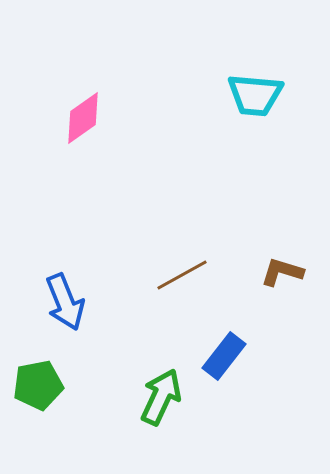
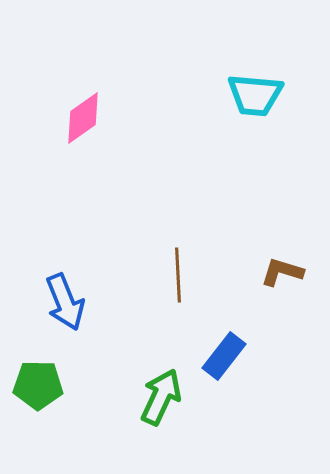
brown line: moved 4 px left; rotated 64 degrees counterclockwise
green pentagon: rotated 12 degrees clockwise
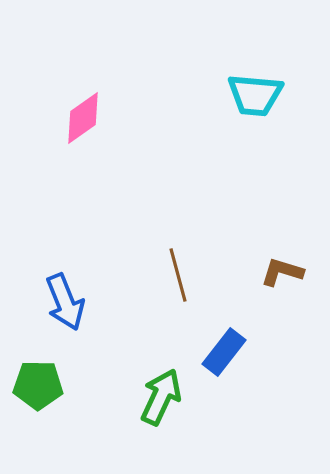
brown line: rotated 12 degrees counterclockwise
blue rectangle: moved 4 px up
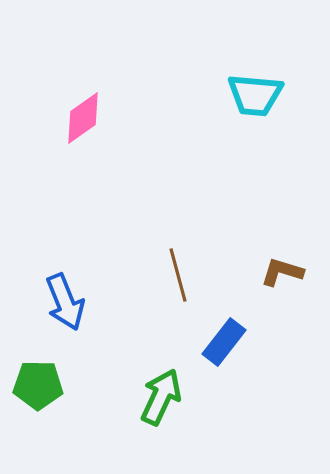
blue rectangle: moved 10 px up
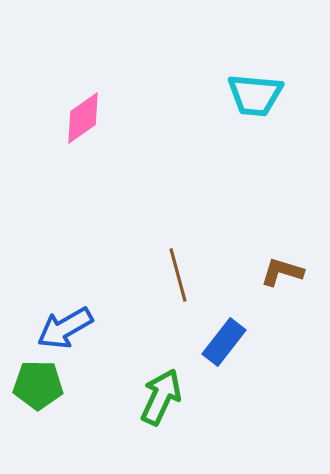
blue arrow: moved 26 px down; rotated 82 degrees clockwise
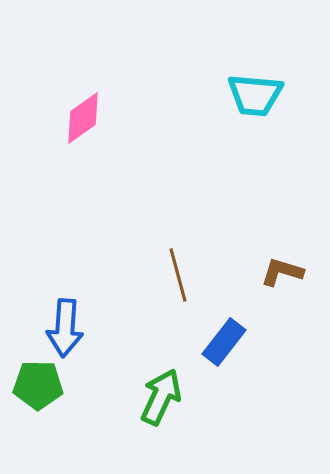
blue arrow: rotated 56 degrees counterclockwise
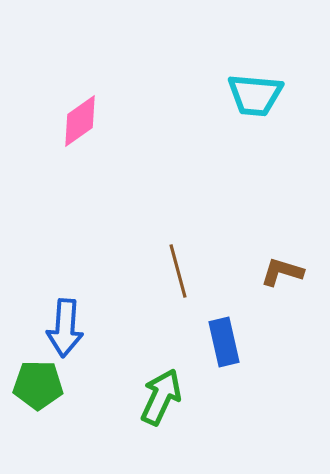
pink diamond: moved 3 px left, 3 px down
brown line: moved 4 px up
blue rectangle: rotated 51 degrees counterclockwise
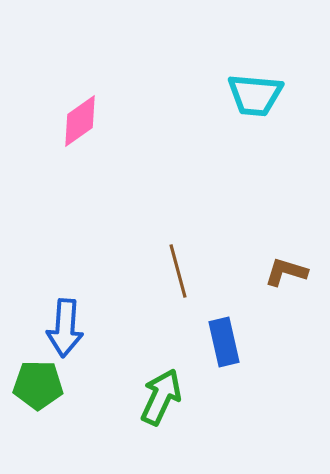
brown L-shape: moved 4 px right
